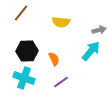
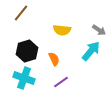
yellow semicircle: moved 1 px right, 8 px down
gray arrow: rotated 48 degrees clockwise
black hexagon: rotated 15 degrees counterclockwise
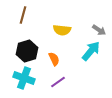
brown line: moved 2 px right, 2 px down; rotated 24 degrees counterclockwise
purple line: moved 3 px left
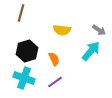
brown line: moved 2 px left, 2 px up
purple line: moved 3 px left
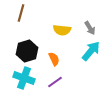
gray arrow: moved 9 px left, 2 px up; rotated 24 degrees clockwise
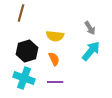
yellow semicircle: moved 7 px left, 6 px down
purple line: rotated 35 degrees clockwise
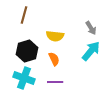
brown line: moved 3 px right, 2 px down
gray arrow: moved 1 px right
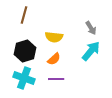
yellow semicircle: moved 1 px left, 1 px down
black hexagon: moved 2 px left
orange semicircle: rotated 72 degrees clockwise
purple line: moved 1 px right, 3 px up
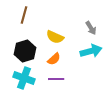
yellow semicircle: moved 1 px right; rotated 18 degrees clockwise
cyan arrow: rotated 35 degrees clockwise
